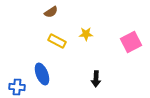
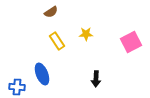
yellow rectangle: rotated 30 degrees clockwise
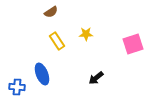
pink square: moved 2 px right, 2 px down; rotated 10 degrees clockwise
black arrow: moved 1 px up; rotated 49 degrees clockwise
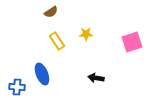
pink square: moved 1 px left, 2 px up
black arrow: rotated 49 degrees clockwise
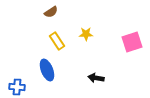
blue ellipse: moved 5 px right, 4 px up
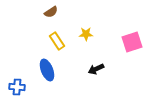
black arrow: moved 9 px up; rotated 35 degrees counterclockwise
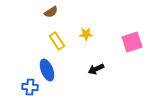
blue cross: moved 13 px right
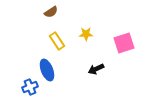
pink square: moved 8 px left, 1 px down
blue cross: rotated 28 degrees counterclockwise
